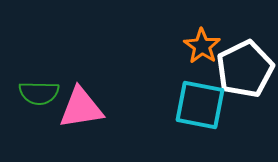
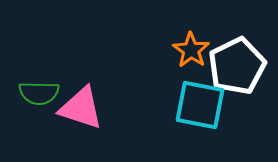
orange star: moved 11 px left, 4 px down
white pentagon: moved 8 px left, 3 px up
pink triangle: rotated 27 degrees clockwise
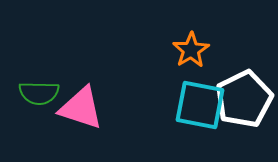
orange star: rotated 6 degrees clockwise
white pentagon: moved 7 px right, 33 px down
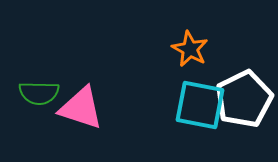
orange star: moved 1 px left, 1 px up; rotated 12 degrees counterclockwise
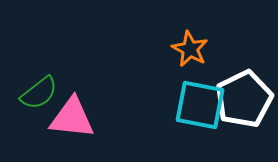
green semicircle: rotated 39 degrees counterclockwise
pink triangle: moved 9 px left, 10 px down; rotated 12 degrees counterclockwise
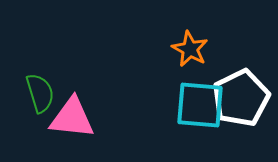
green semicircle: moved 1 px right; rotated 69 degrees counterclockwise
white pentagon: moved 3 px left, 1 px up
cyan square: rotated 6 degrees counterclockwise
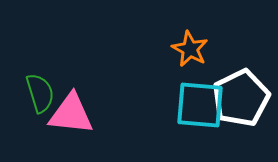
pink triangle: moved 1 px left, 4 px up
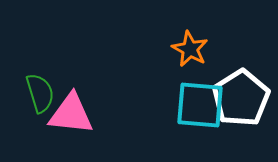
white pentagon: rotated 6 degrees counterclockwise
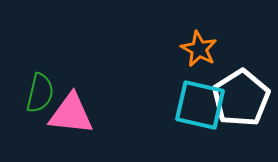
orange star: moved 9 px right
green semicircle: rotated 30 degrees clockwise
cyan square: rotated 8 degrees clockwise
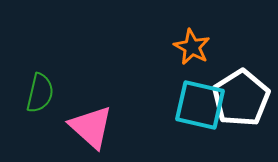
orange star: moved 7 px left, 2 px up
pink triangle: moved 20 px right, 13 px down; rotated 36 degrees clockwise
